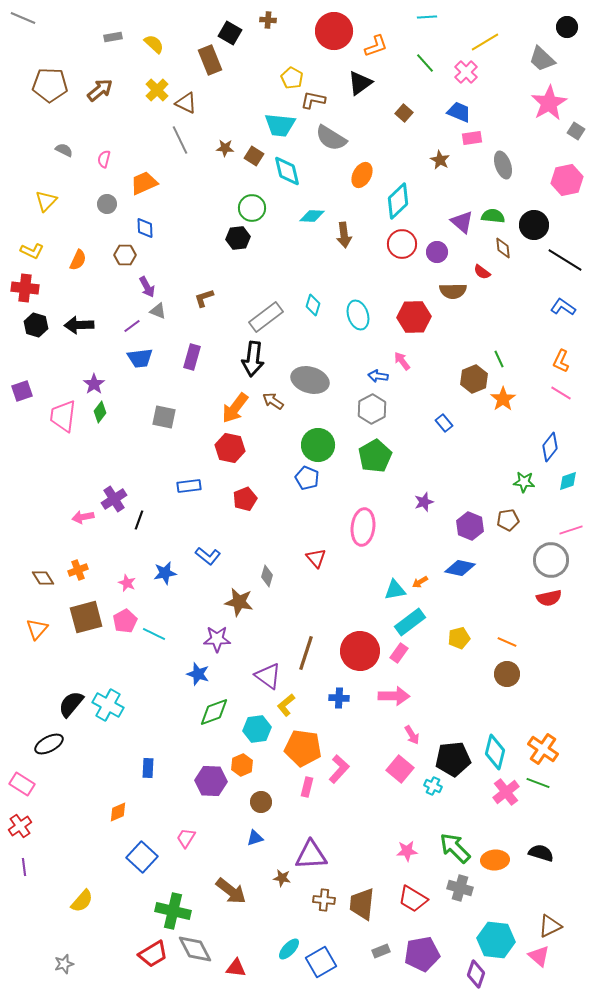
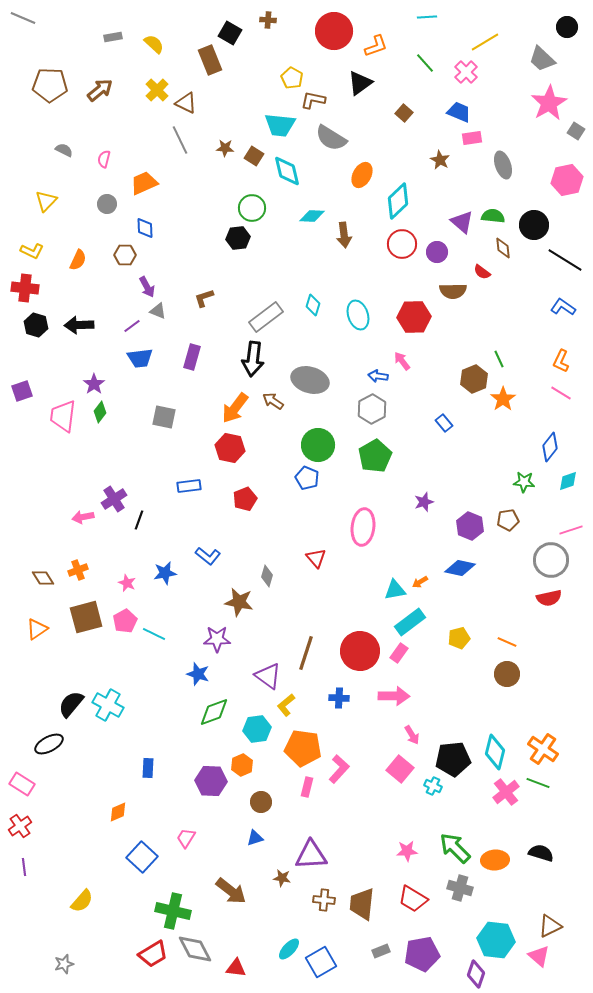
orange triangle at (37, 629): rotated 15 degrees clockwise
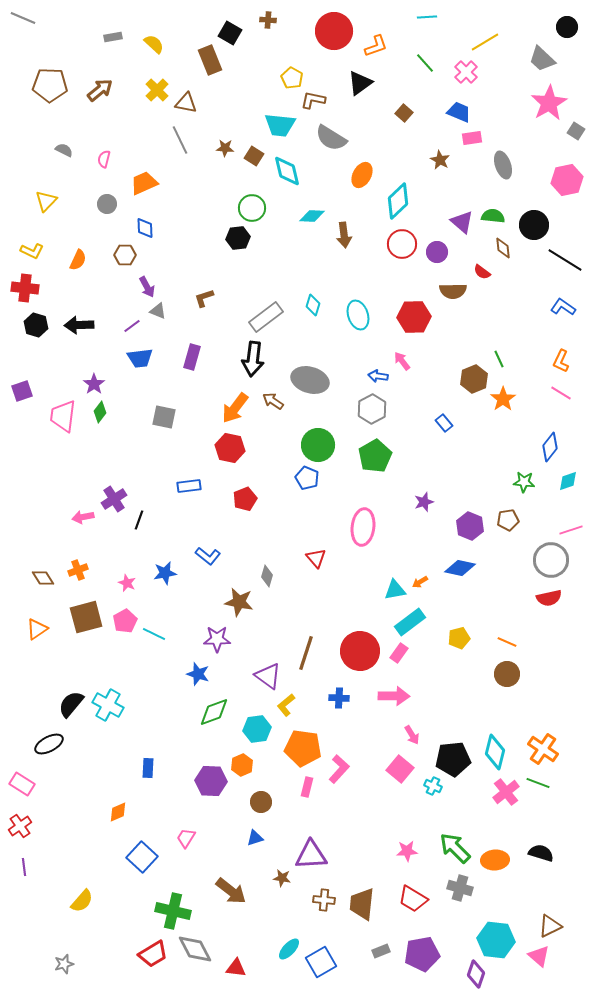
brown triangle at (186, 103): rotated 15 degrees counterclockwise
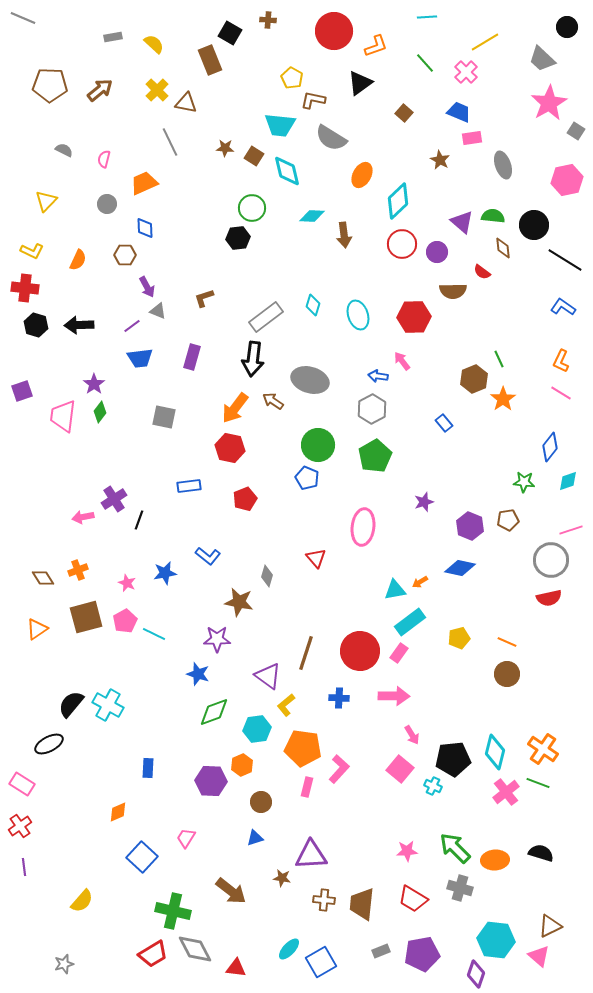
gray line at (180, 140): moved 10 px left, 2 px down
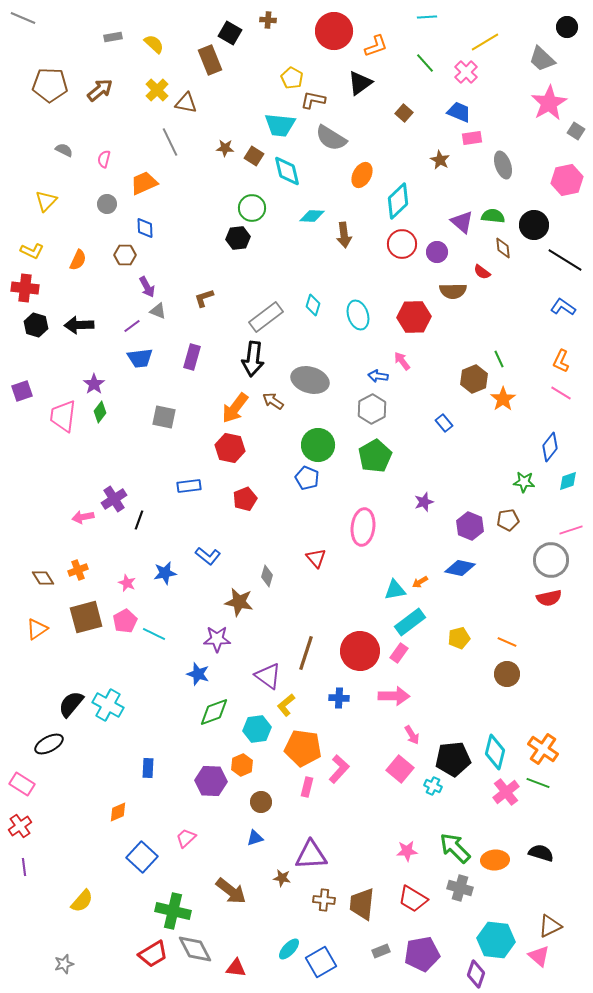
pink trapezoid at (186, 838): rotated 15 degrees clockwise
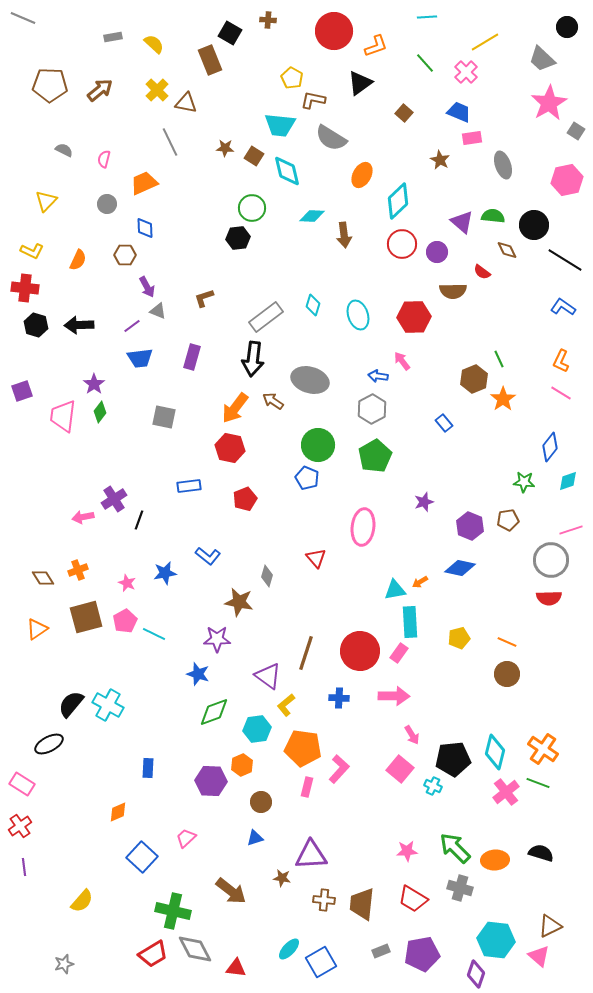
brown diamond at (503, 248): moved 4 px right, 2 px down; rotated 20 degrees counterclockwise
red semicircle at (549, 598): rotated 10 degrees clockwise
cyan rectangle at (410, 622): rotated 56 degrees counterclockwise
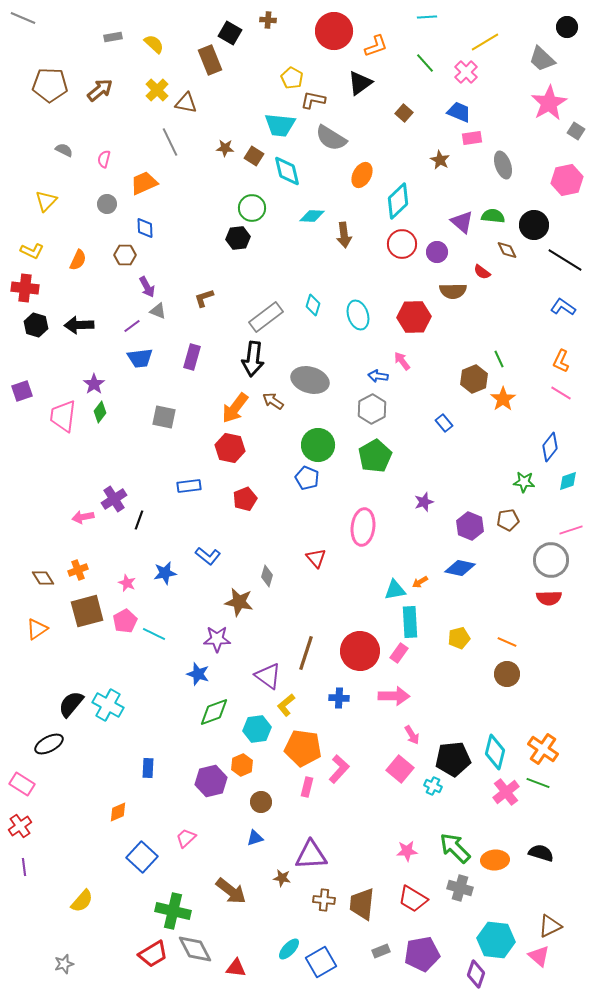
brown square at (86, 617): moved 1 px right, 6 px up
purple hexagon at (211, 781): rotated 16 degrees counterclockwise
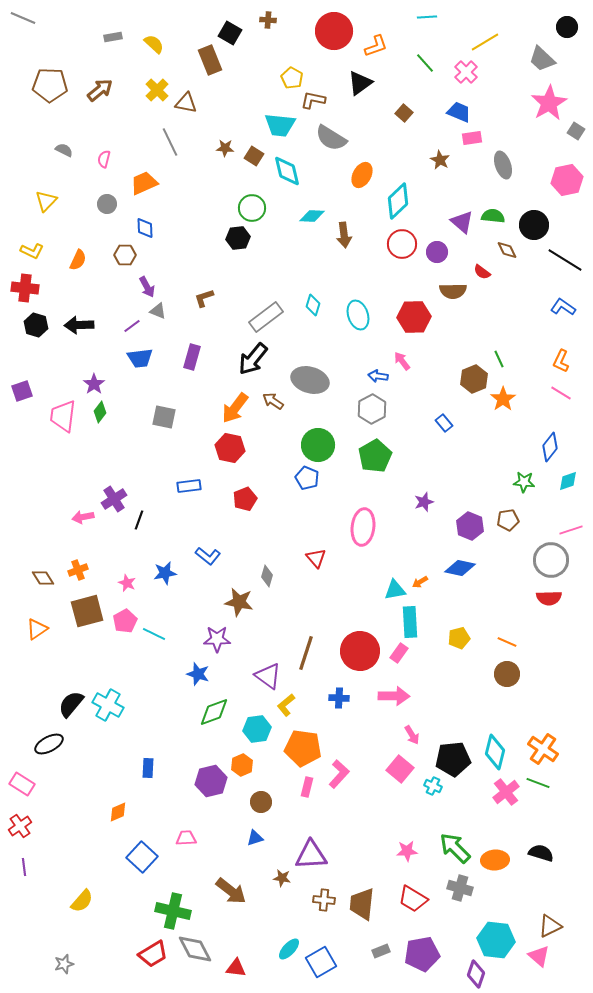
black arrow at (253, 359): rotated 32 degrees clockwise
pink L-shape at (339, 769): moved 5 px down
pink trapezoid at (186, 838): rotated 40 degrees clockwise
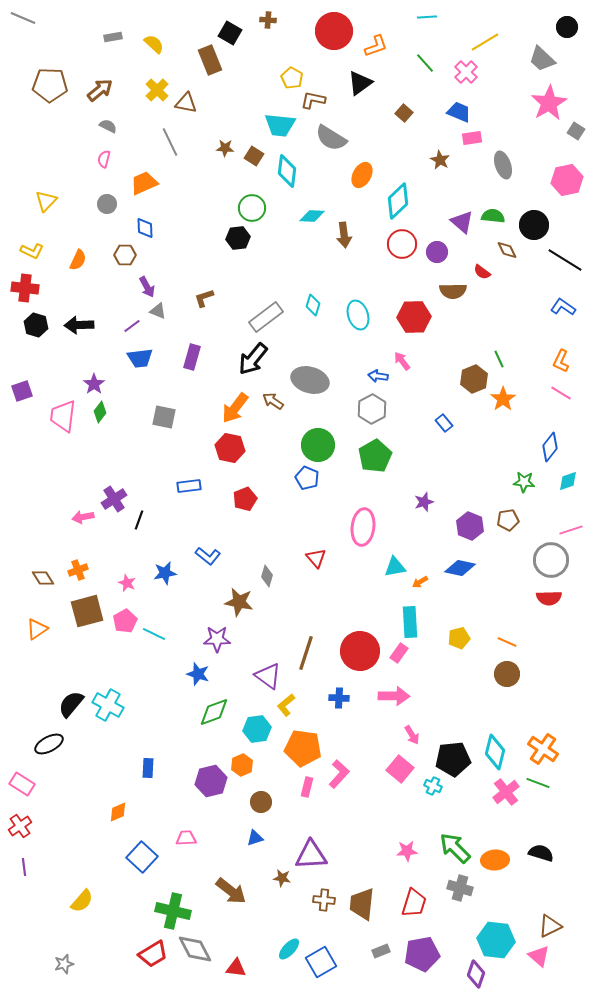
gray semicircle at (64, 150): moved 44 px right, 24 px up
cyan diamond at (287, 171): rotated 20 degrees clockwise
cyan triangle at (395, 590): moved 23 px up
red trapezoid at (413, 899): moved 1 px right, 4 px down; rotated 104 degrees counterclockwise
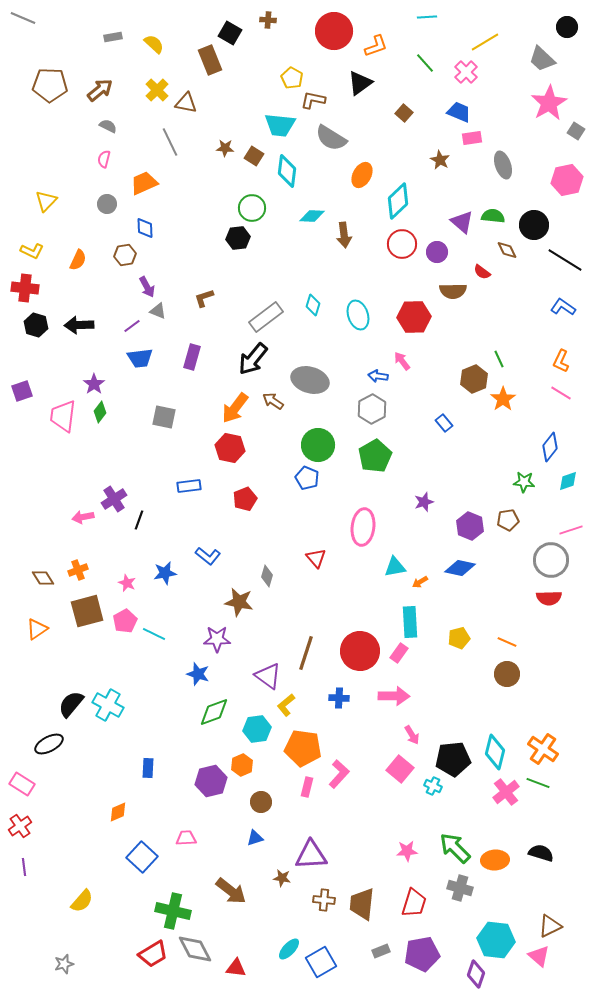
brown hexagon at (125, 255): rotated 10 degrees counterclockwise
